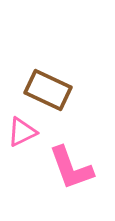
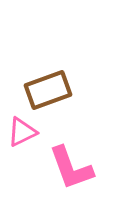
brown rectangle: rotated 45 degrees counterclockwise
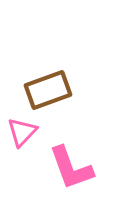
pink triangle: rotated 20 degrees counterclockwise
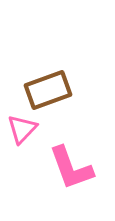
pink triangle: moved 3 px up
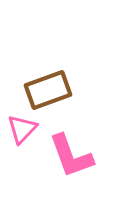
pink L-shape: moved 12 px up
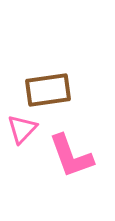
brown rectangle: rotated 12 degrees clockwise
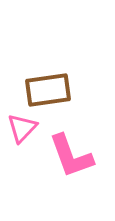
pink triangle: moved 1 px up
